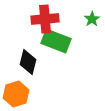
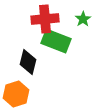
green star: moved 9 px left
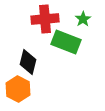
green rectangle: moved 10 px right, 1 px down
orange hexagon: moved 2 px right, 5 px up; rotated 15 degrees counterclockwise
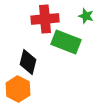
green star: moved 3 px right, 3 px up; rotated 21 degrees counterclockwise
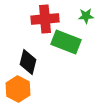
green star: rotated 21 degrees counterclockwise
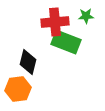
red cross: moved 10 px right, 3 px down
orange hexagon: rotated 25 degrees clockwise
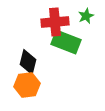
green star: rotated 21 degrees counterclockwise
orange hexagon: moved 9 px right, 4 px up
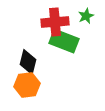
green rectangle: moved 2 px left, 1 px up
